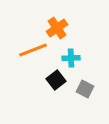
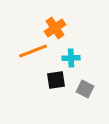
orange cross: moved 2 px left
orange line: moved 1 px down
black square: rotated 30 degrees clockwise
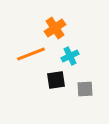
orange line: moved 2 px left, 3 px down
cyan cross: moved 1 px left, 2 px up; rotated 24 degrees counterclockwise
gray square: rotated 30 degrees counterclockwise
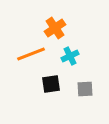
black square: moved 5 px left, 4 px down
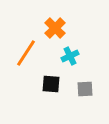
orange cross: rotated 10 degrees counterclockwise
orange line: moved 5 px left, 1 px up; rotated 36 degrees counterclockwise
black square: rotated 12 degrees clockwise
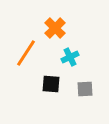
cyan cross: moved 1 px down
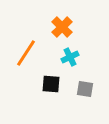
orange cross: moved 7 px right, 1 px up
gray square: rotated 12 degrees clockwise
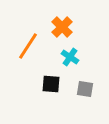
orange line: moved 2 px right, 7 px up
cyan cross: rotated 30 degrees counterclockwise
